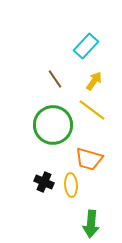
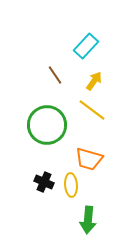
brown line: moved 4 px up
green circle: moved 6 px left
green arrow: moved 3 px left, 4 px up
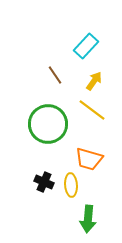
green circle: moved 1 px right, 1 px up
green arrow: moved 1 px up
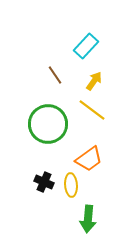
orange trapezoid: rotated 52 degrees counterclockwise
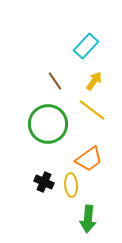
brown line: moved 6 px down
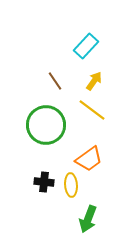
green circle: moved 2 px left, 1 px down
black cross: rotated 18 degrees counterclockwise
green arrow: rotated 16 degrees clockwise
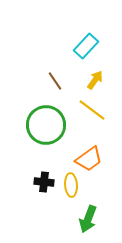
yellow arrow: moved 1 px right, 1 px up
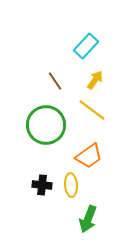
orange trapezoid: moved 3 px up
black cross: moved 2 px left, 3 px down
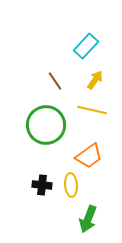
yellow line: rotated 24 degrees counterclockwise
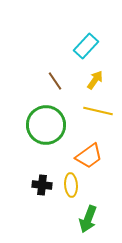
yellow line: moved 6 px right, 1 px down
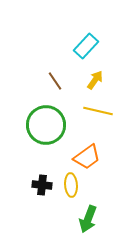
orange trapezoid: moved 2 px left, 1 px down
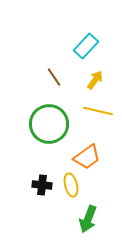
brown line: moved 1 px left, 4 px up
green circle: moved 3 px right, 1 px up
yellow ellipse: rotated 10 degrees counterclockwise
